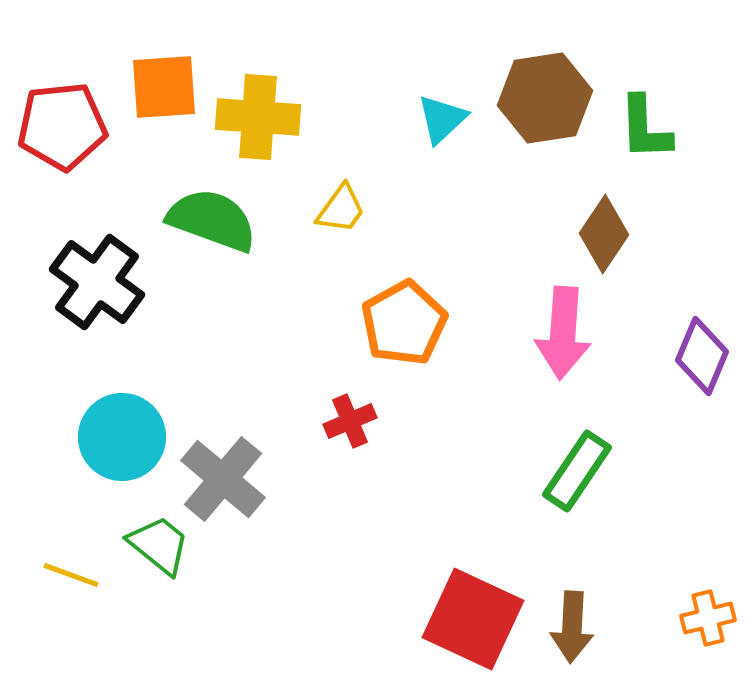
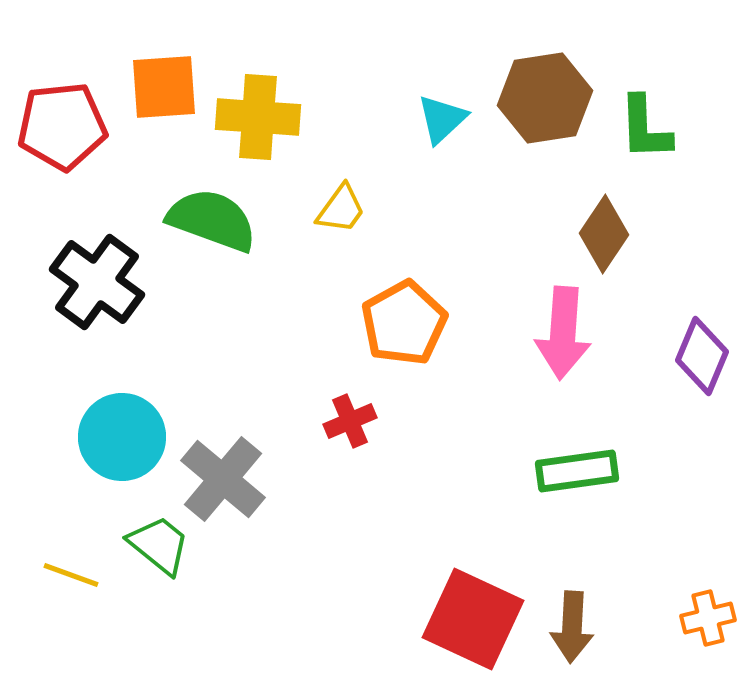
green rectangle: rotated 48 degrees clockwise
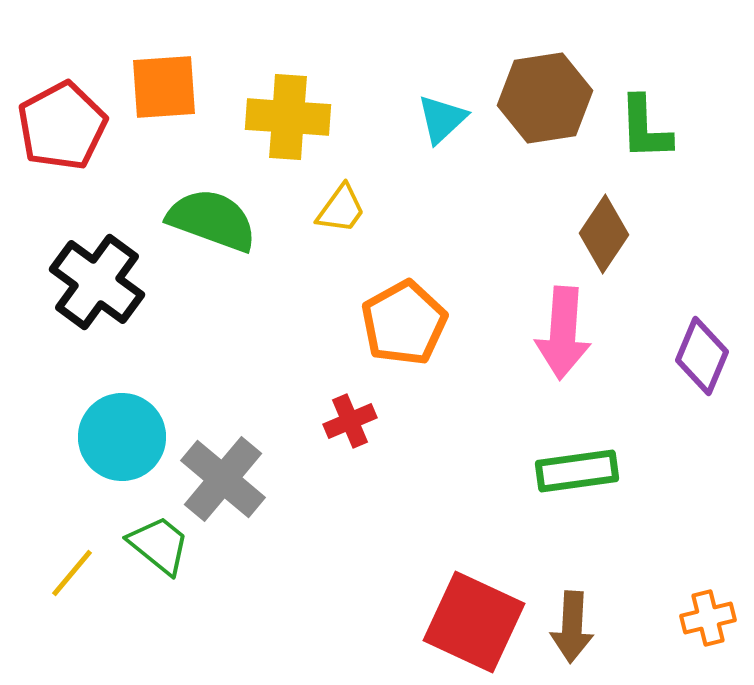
yellow cross: moved 30 px right
red pentagon: rotated 22 degrees counterclockwise
yellow line: moved 1 px right, 2 px up; rotated 70 degrees counterclockwise
red square: moved 1 px right, 3 px down
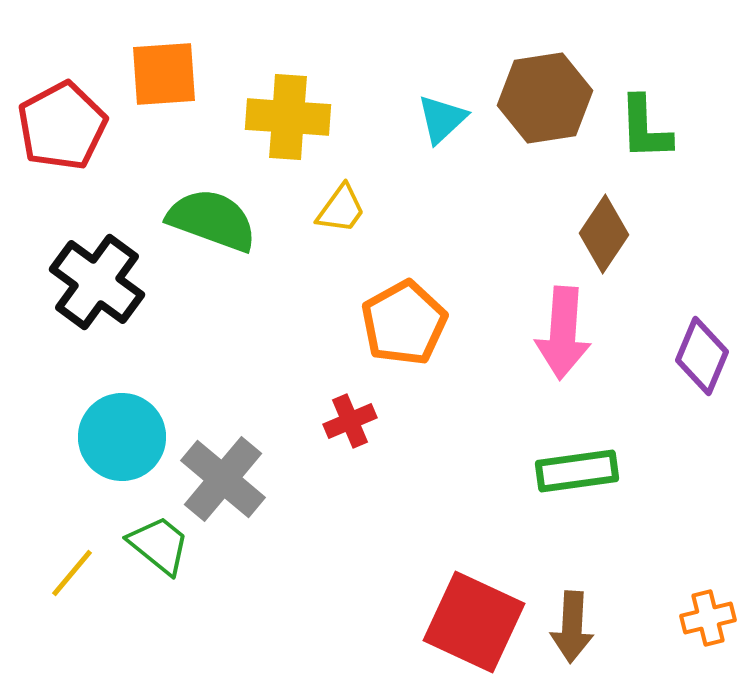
orange square: moved 13 px up
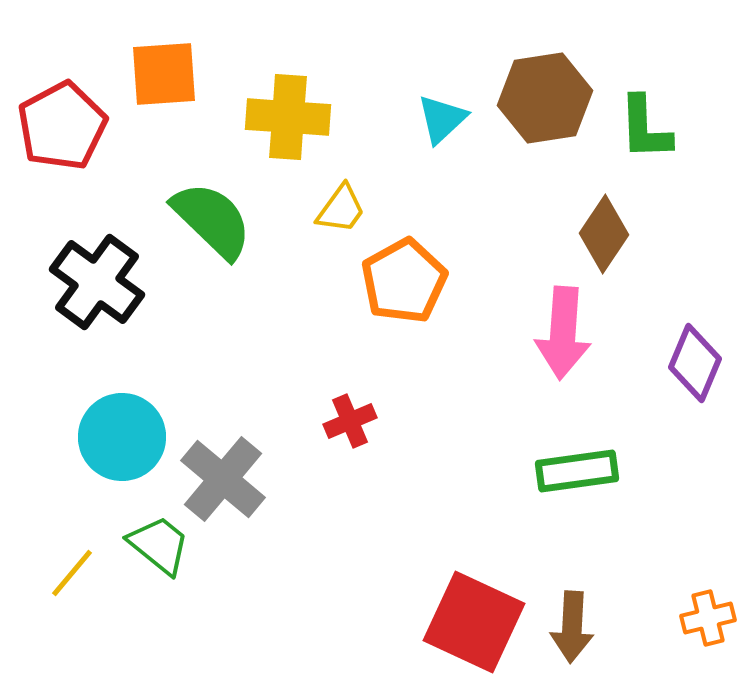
green semicircle: rotated 24 degrees clockwise
orange pentagon: moved 42 px up
purple diamond: moved 7 px left, 7 px down
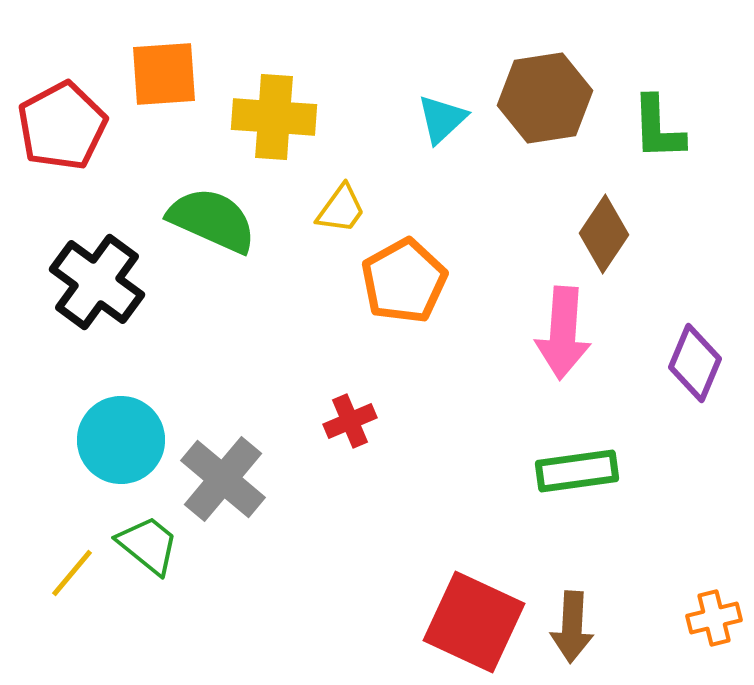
yellow cross: moved 14 px left
green L-shape: moved 13 px right
green semicircle: rotated 20 degrees counterclockwise
cyan circle: moved 1 px left, 3 px down
green trapezoid: moved 11 px left
orange cross: moved 6 px right
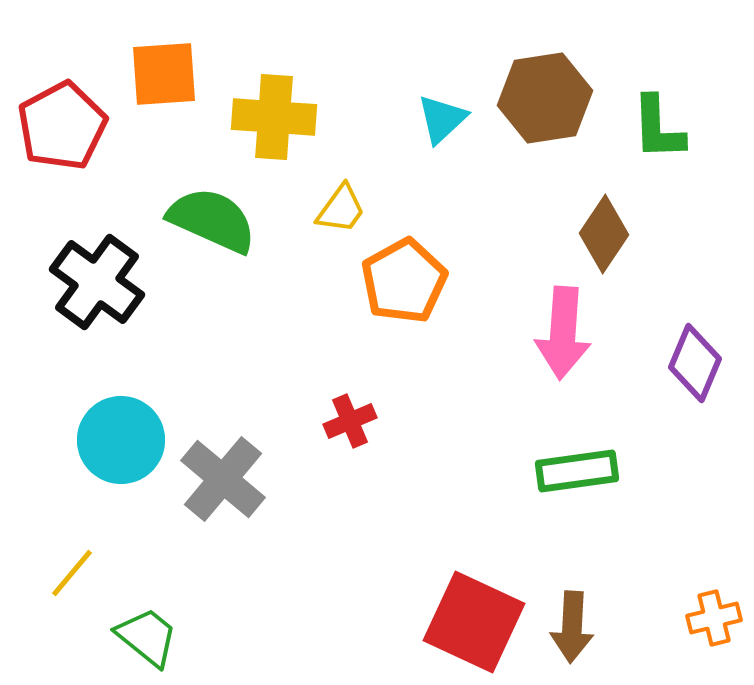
green trapezoid: moved 1 px left, 92 px down
